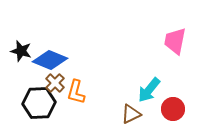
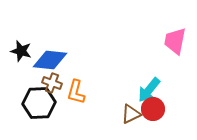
blue diamond: rotated 16 degrees counterclockwise
brown cross: moved 3 px left; rotated 24 degrees counterclockwise
red circle: moved 20 px left
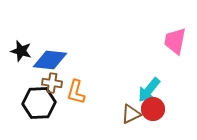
brown cross: rotated 12 degrees counterclockwise
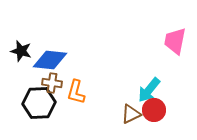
red circle: moved 1 px right, 1 px down
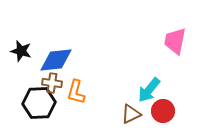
blue diamond: moved 6 px right; rotated 12 degrees counterclockwise
red circle: moved 9 px right, 1 px down
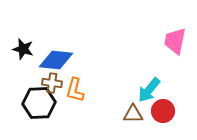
black star: moved 2 px right, 2 px up
blue diamond: rotated 12 degrees clockwise
orange L-shape: moved 1 px left, 2 px up
brown triangle: moved 2 px right; rotated 25 degrees clockwise
